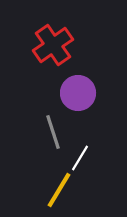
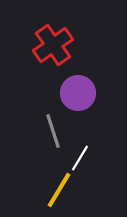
gray line: moved 1 px up
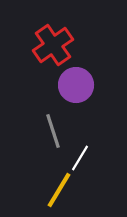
purple circle: moved 2 px left, 8 px up
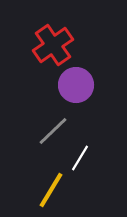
gray line: rotated 64 degrees clockwise
yellow line: moved 8 px left
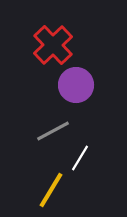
red cross: rotated 9 degrees counterclockwise
gray line: rotated 16 degrees clockwise
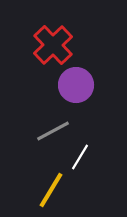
white line: moved 1 px up
